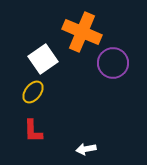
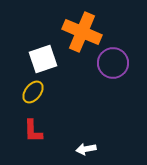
white square: rotated 16 degrees clockwise
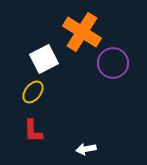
orange cross: rotated 9 degrees clockwise
white square: moved 1 px right; rotated 8 degrees counterclockwise
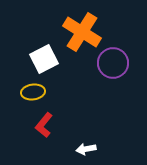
yellow ellipse: rotated 45 degrees clockwise
red L-shape: moved 11 px right, 6 px up; rotated 40 degrees clockwise
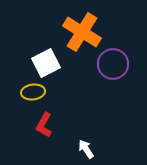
white square: moved 2 px right, 4 px down
purple circle: moved 1 px down
red L-shape: rotated 10 degrees counterclockwise
white arrow: rotated 66 degrees clockwise
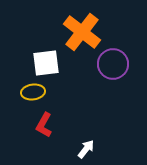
orange cross: rotated 6 degrees clockwise
white square: rotated 20 degrees clockwise
white arrow: rotated 72 degrees clockwise
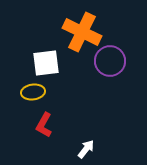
orange cross: rotated 12 degrees counterclockwise
purple circle: moved 3 px left, 3 px up
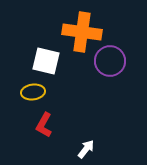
orange cross: rotated 18 degrees counterclockwise
white square: moved 2 px up; rotated 20 degrees clockwise
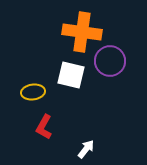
white square: moved 25 px right, 14 px down
red L-shape: moved 2 px down
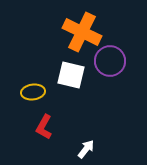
orange cross: rotated 18 degrees clockwise
